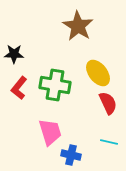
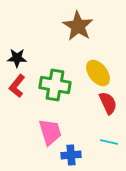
black star: moved 3 px right, 4 px down
red L-shape: moved 2 px left, 2 px up
blue cross: rotated 18 degrees counterclockwise
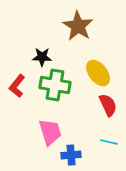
black star: moved 25 px right, 1 px up
red semicircle: moved 2 px down
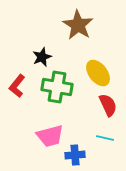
brown star: moved 1 px up
black star: rotated 24 degrees counterclockwise
green cross: moved 2 px right, 2 px down
pink trapezoid: moved 4 px down; rotated 92 degrees clockwise
cyan line: moved 4 px left, 4 px up
blue cross: moved 4 px right
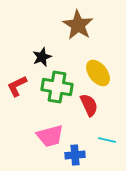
red L-shape: rotated 25 degrees clockwise
red semicircle: moved 19 px left
cyan line: moved 2 px right, 2 px down
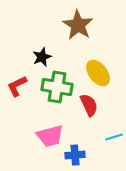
cyan line: moved 7 px right, 3 px up; rotated 30 degrees counterclockwise
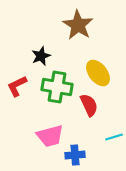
black star: moved 1 px left, 1 px up
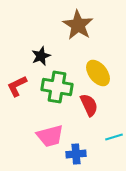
blue cross: moved 1 px right, 1 px up
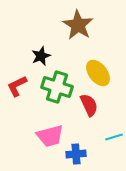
green cross: rotated 8 degrees clockwise
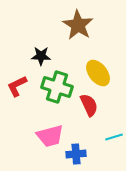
black star: rotated 24 degrees clockwise
